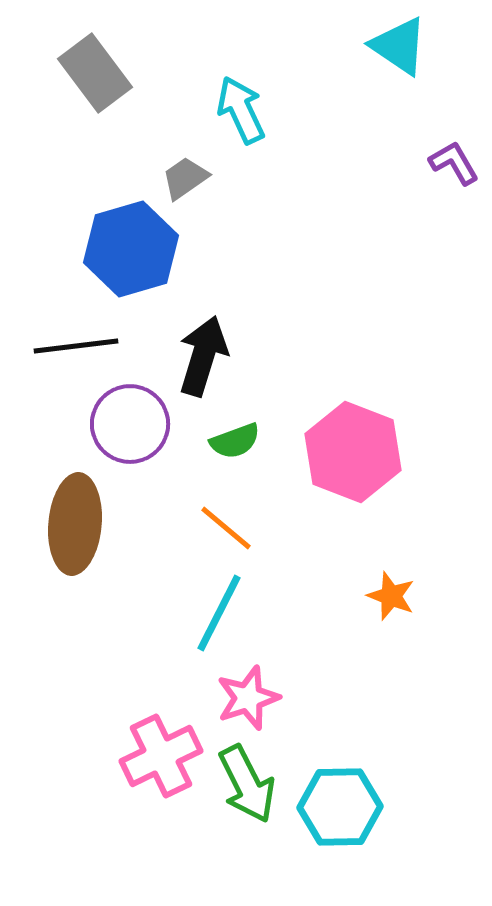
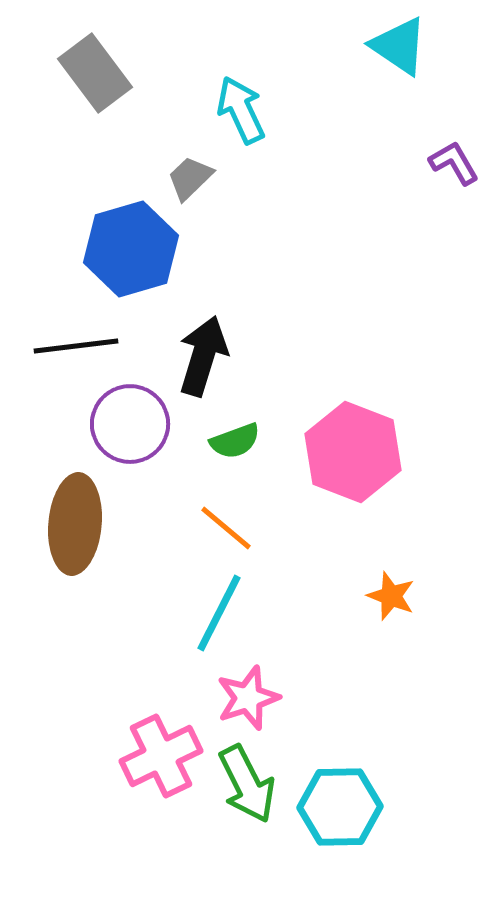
gray trapezoid: moved 5 px right; rotated 9 degrees counterclockwise
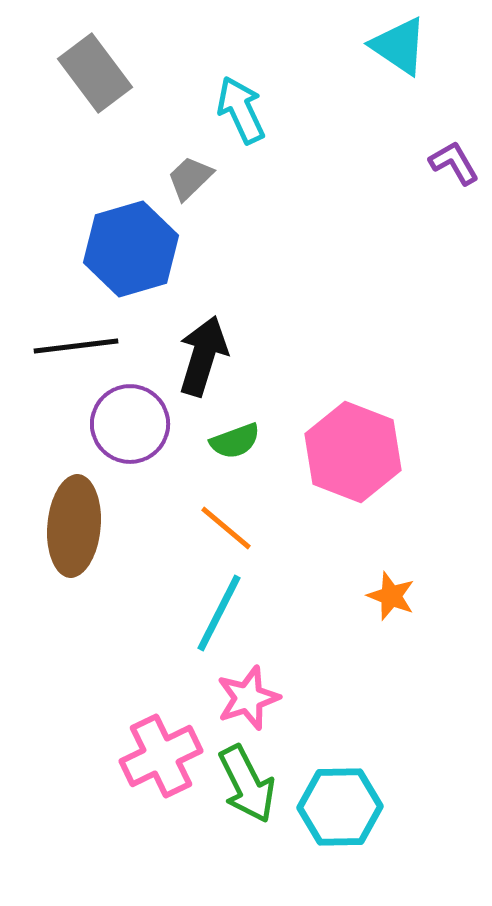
brown ellipse: moved 1 px left, 2 px down
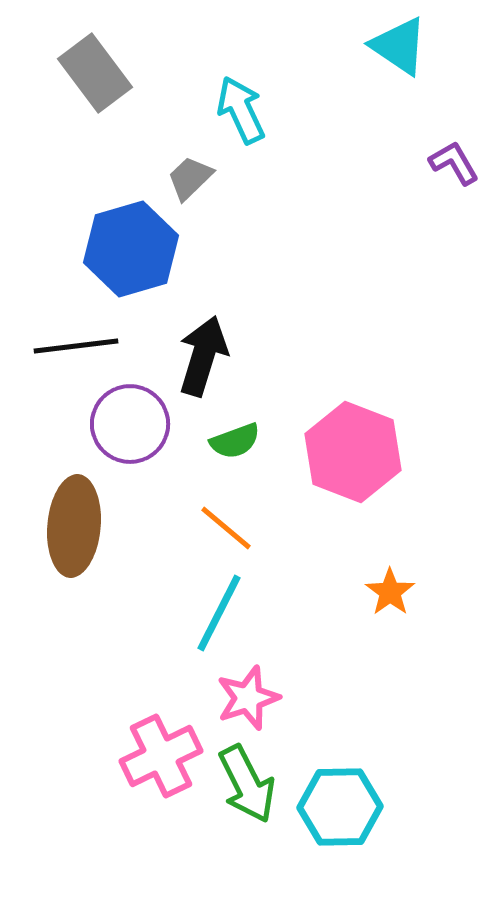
orange star: moved 1 px left, 4 px up; rotated 15 degrees clockwise
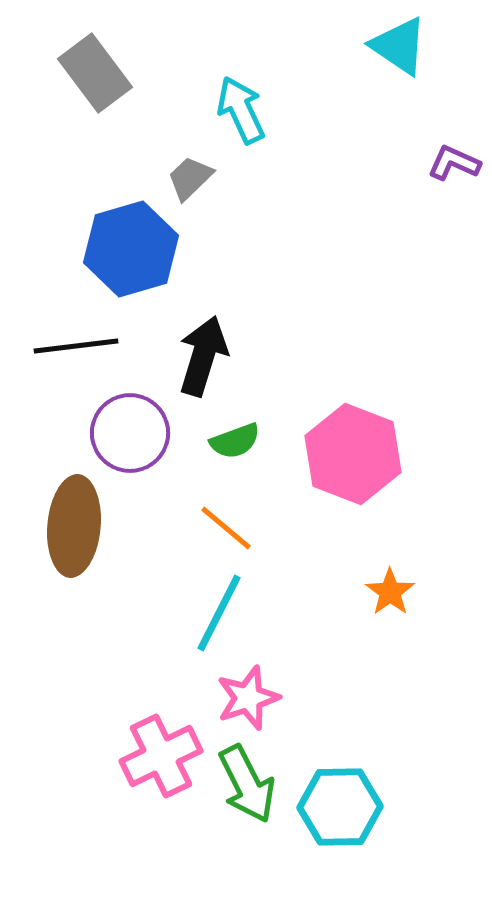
purple L-shape: rotated 36 degrees counterclockwise
purple circle: moved 9 px down
pink hexagon: moved 2 px down
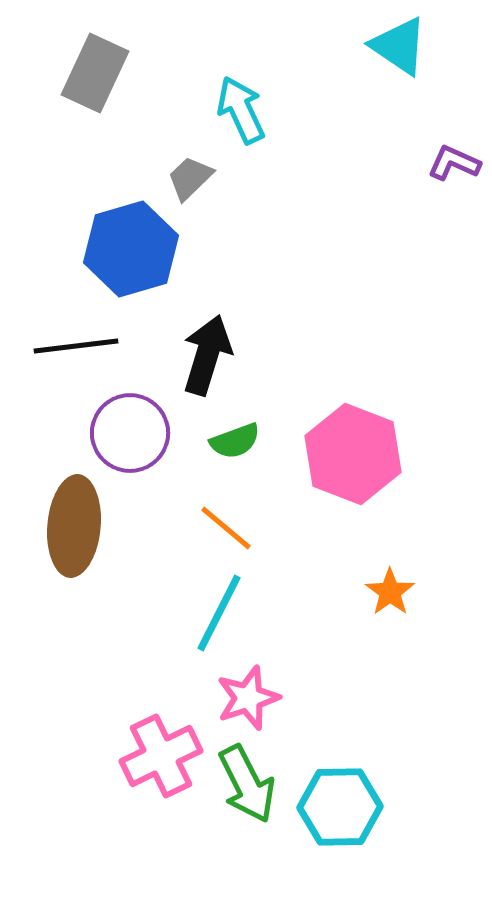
gray rectangle: rotated 62 degrees clockwise
black arrow: moved 4 px right, 1 px up
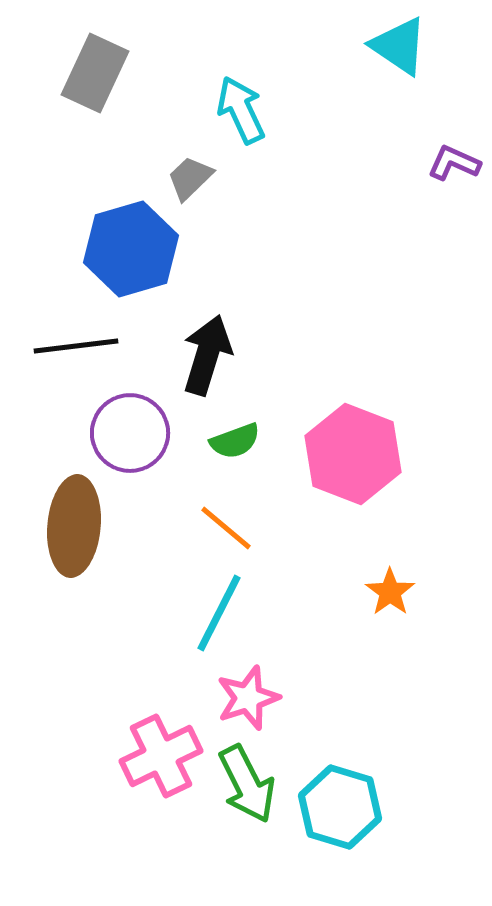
cyan hexagon: rotated 18 degrees clockwise
